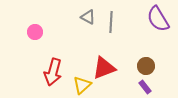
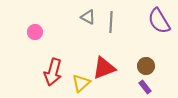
purple semicircle: moved 1 px right, 2 px down
yellow triangle: moved 1 px left, 2 px up
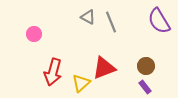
gray line: rotated 25 degrees counterclockwise
pink circle: moved 1 px left, 2 px down
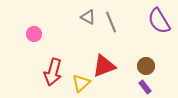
red triangle: moved 2 px up
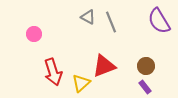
red arrow: rotated 32 degrees counterclockwise
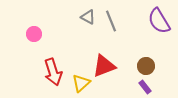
gray line: moved 1 px up
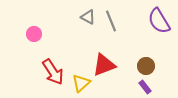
red triangle: moved 1 px up
red arrow: rotated 16 degrees counterclockwise
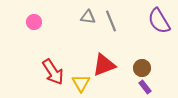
gray triangle: rotated 21 degrees counterclockwise
pink circle: moved 12 px up
brown circle: moved 4 px left, 2 px down
yellow triangle: rotated 18 degrees counterclockwise
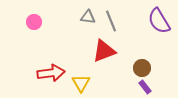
red triangle: moved 14 px up
red arrow: moved 2 px left, 1 px down; rotated 64 degrees counterclockwise
